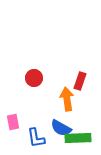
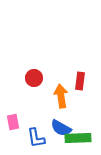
red rectangle: rotated 12 degrees counterclockwise
orange arrow: moved 6 px left, 3 px up
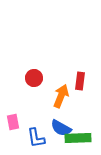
orange arrow: rotated 30 degrees clockwise
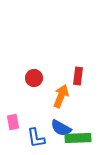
red rectangle: moved 2 px left, 5 px up
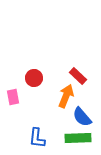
red rectangle: rotated 54 degrees counterclockwise
orange arrow: moved 5 px right
pink rectangle: moved 25 px up
blue semicircle: moved 21 px right, 11 px up; rotated 20 degrees clockwise
blue L-shape: moved 1 px right; rotated 15 degrees clockwise
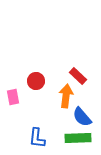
red circle: moved 2 px right, 3 px down
orange arrow: rotated 15 degrees counterclockwise
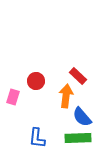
pink rectangle: rotated 28 degrees clockwise
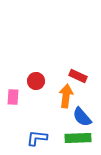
red rectangle: rotated 18 degrees counterclockwise
pink rectangle: rotated 14 degrees counterclockwise
blue L-shape: rotated 90 degrees clockwise
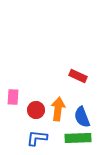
red circle: moved 29 px down
orange arrow: moved 8 px left, 13 px down
blue semicircle: rotated 20 degrees clockwise
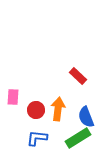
red rectangle: rotated 18 degrees clockwise
blue semicircle: moved 4 px right
green rectangle: rotated 30 degrees counterclockwise
